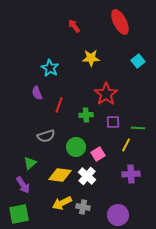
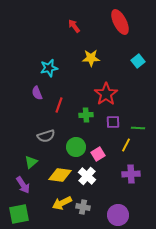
cyan star: moved 1 px left; rotated 30 degrees clockwise
green triangle: moved 1 px right, 1 px up
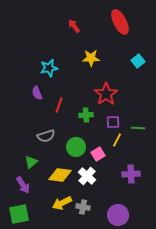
yellow line: moved 9 px left, 5 px up
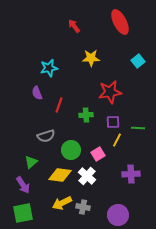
red star: moved 4 px right, 2 px up; rotated 25 degrees clockwise
green circle: moved 5 px left, 3 px down
green square: moved 4 px right, 1 px up
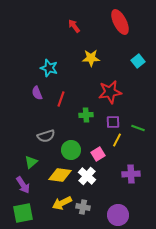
cyan star: rotated 30 degrees clockwise
red line: moved 2 px right, 6 px up
green line: rotated 16 degrees clockwise
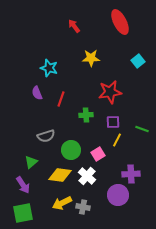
green line: moved 4 px right, 1 px down
purple circle: moved 20 px up
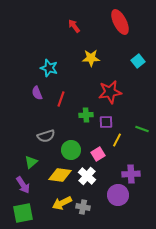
purple square: moved 7 px left
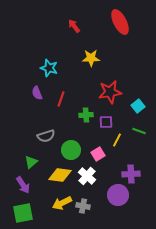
cyan square: moved 45 px down
green line: moved 3 px left, 2 px down
gray cross: moved 1 px up
